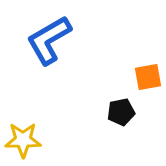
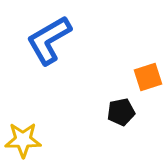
orange square: rotated 8 degrees counterclockwise
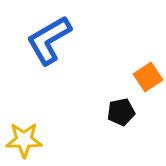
orange square: rotated 16 degrees counterclockwise
yellow star: moved 1 px right
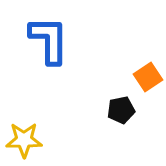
blue L-shape: rotated 120 degrees clockwise
black pentagon: moved 2 px up
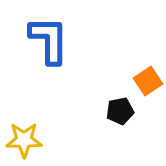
orange square: moved 4 px down
black pentagon: moved 1 px left, 1 px down
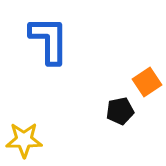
orange square: moved 1 px left, 1 px down
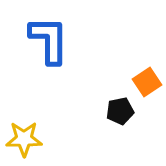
yellow star: moved 1 px up
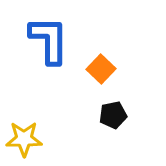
orange square: moved 46 px left, 13 px up; rotated 12 degrees counterclockwise
black pentagon: moved 7 px left, 4 px down
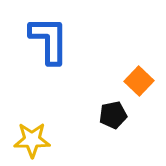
orange square: moved 38 px right, 12 px down
yellow star: moved 8 px right, 1 px down
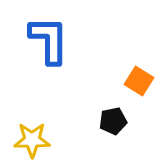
orange square: rotated 12 degrees counterclockwise
black pentagon: moved 6 px down
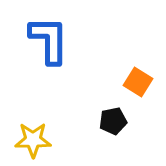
orange square: moved 1 px left, 1 px down
yellow star: moved 1 px right
